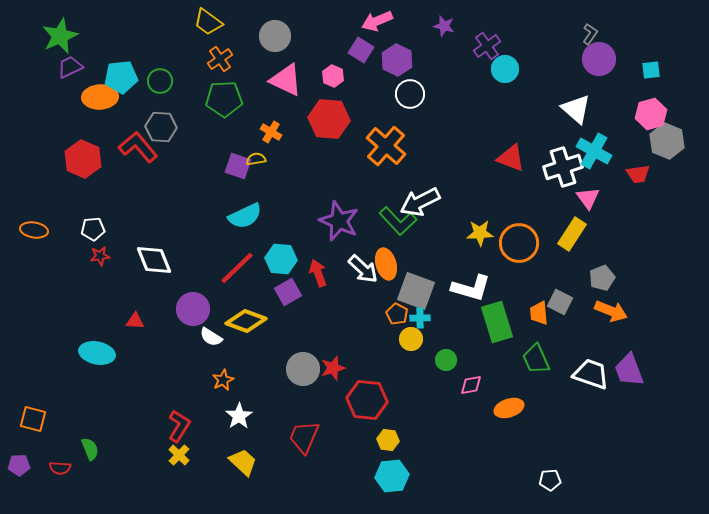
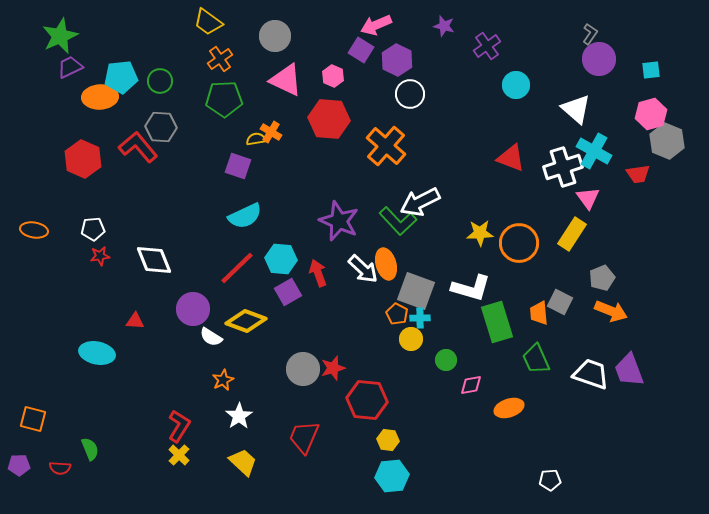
pink arrow at (377, 21): moved 1 px left, 4 px down
cyan circle at (505, 69): moved 11 px right, 16 px down
yellow semicircle at (256, 159): moved 20 px up
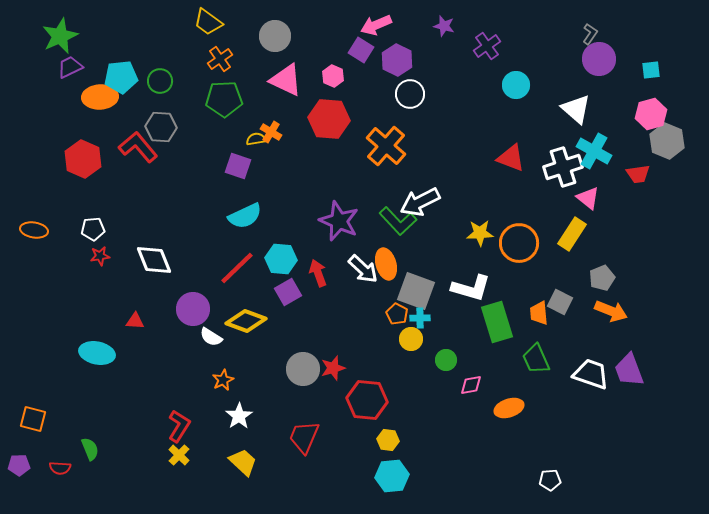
pink triangle at (588, 198): rotated 15 degrees counterclockwise
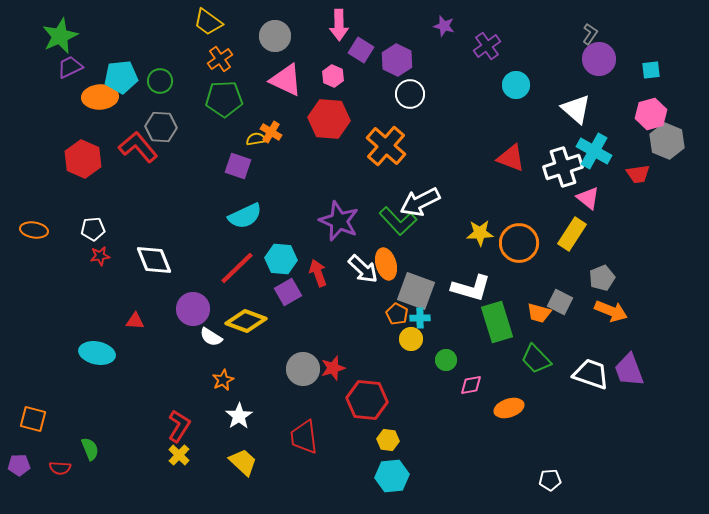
pink arrow at (376, 25): moved 37 px left; rotated 68 degrees counterclockwise
orange trapezoid at (539, 313): rotated 70 degrees counterclockwise
green trapezoid at (536, 359): rotated 20 degrees counterclockwise
red trapezoid at (304, 437): rotated 30 degrees counterclockwise
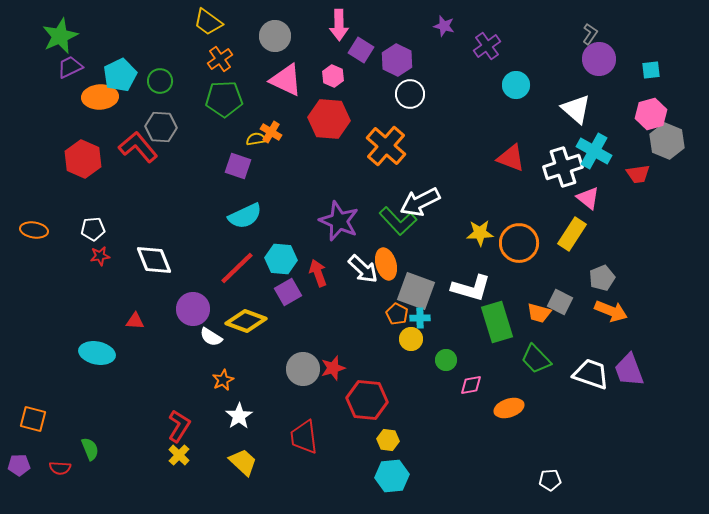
cyan pentagon at (121, 77): moved 1 px left, 2 px up; rotated 20 degrees counterclockwise
